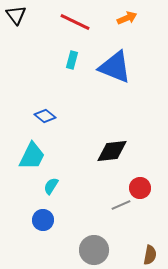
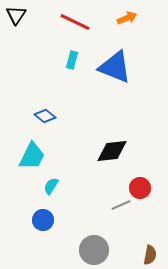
black triangle: rotated 10 degrees clockwise
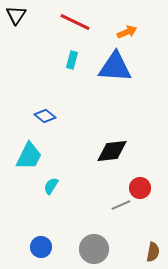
orange arrow: moved 14 px down
blue triangle: rotated 18 degrees counterclockwise
cyan trapezoid: moved 3 px left
blue circle: moved 2 px left, 27 px down
gray circle: moved 1 px up
brown semicircle: moved 3 px right, 3 px up
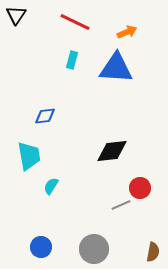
blue triangle: moved 1 px right, 1 px down
blue diamond: rotated 45 degrees counterclockwise
cyan trapezoid: rotated 36 degrees counterclockwise
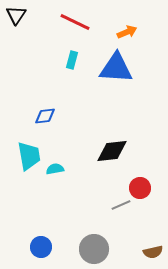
cyan semicircle: moved 4 px right, 17 px up; rotated 48 degrees clockwise
brown semicircle: rotated 66 degrees clockwise
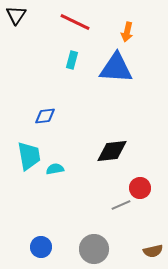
orange arrow: rotated 126 degrees clockwise
brown semicircle: moved 1 px up
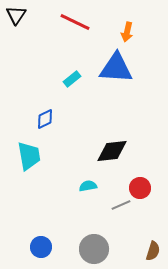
cyan rectangle: moved 19 px down; rotated 36 degrees clockwise
blue diamond: moved 3 px down; rotated 20 degrees counterclockwise
cyan semicircle: moved 33 px right, 17 px down
brown semicircle: rotated 60 degrees counterclockwise
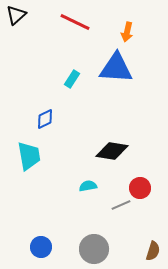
black triangle: rotated 15 degrees clockwise
cyan rectangle: rotated 18 degrees counterclockwise
black diamond: rotated 16 degrees clockwise
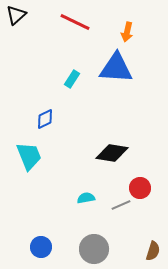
black diamond: moved 2 px down
cyan trapezoid: rotated 12 degrees counterclockwise
cyan semicircle: moved 2 px left, 12 px down
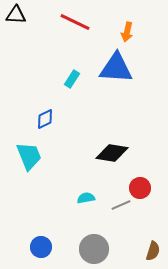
black triangle: rotated 45 degrees clockwise
